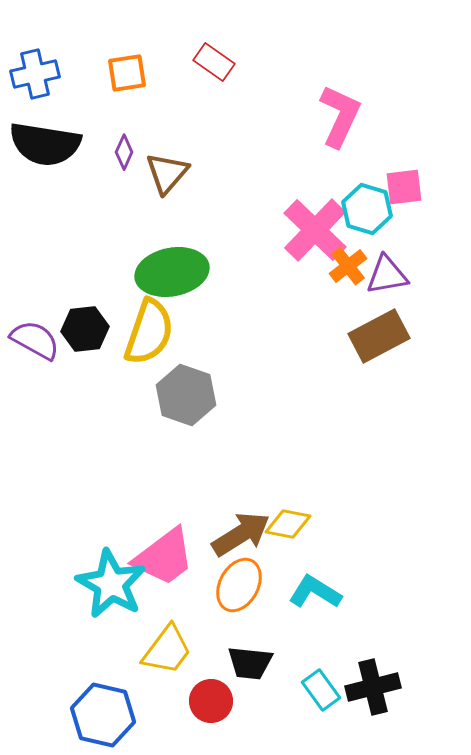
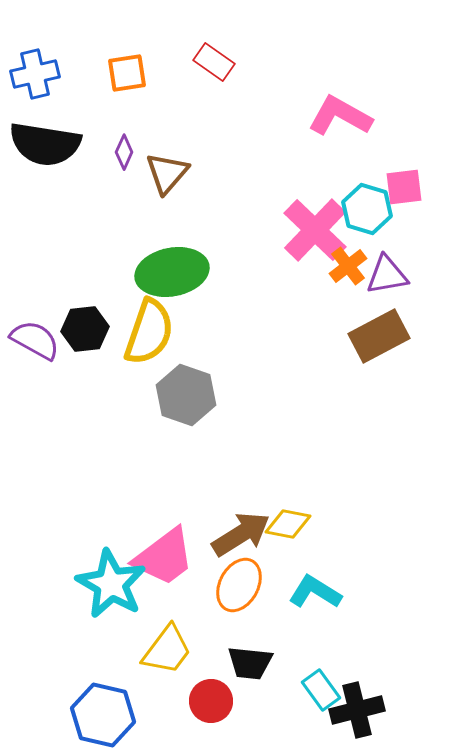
pink L-shape: rotated 86 degrees counterclockwise
black cross: moved 16 px left, 23 px down
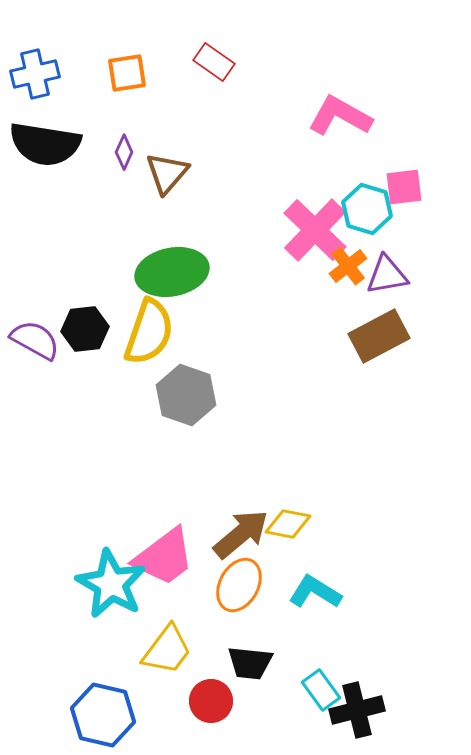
brown arrow: rotated 8 degrees counterclockwise
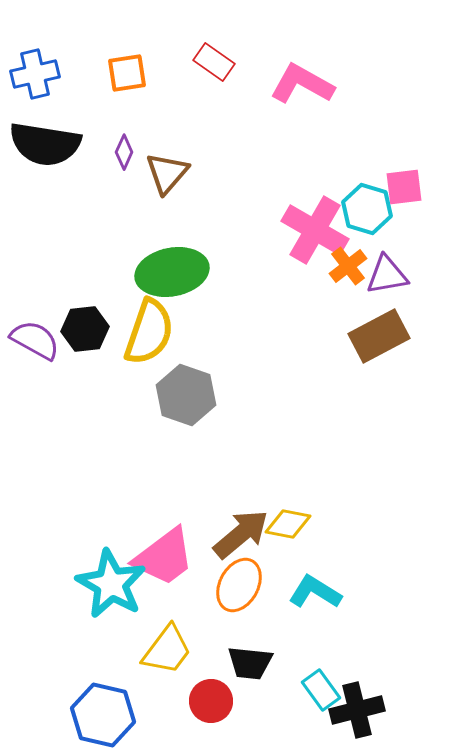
pink L-shape: moved 38 px left, 32 px up
pink cross: rotated 14 degrees counterclockwise
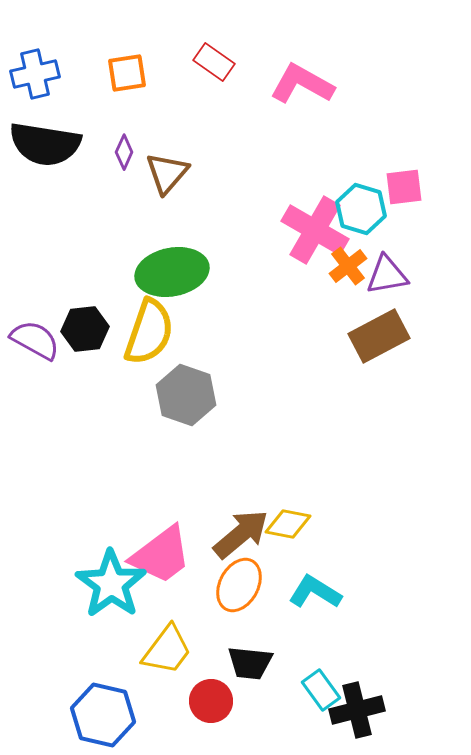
cyan hexagon: moved 6 px left
pink trapezoid: moved 3 px left, 2 px up
cyan star: rotated 6 degrees clockwise
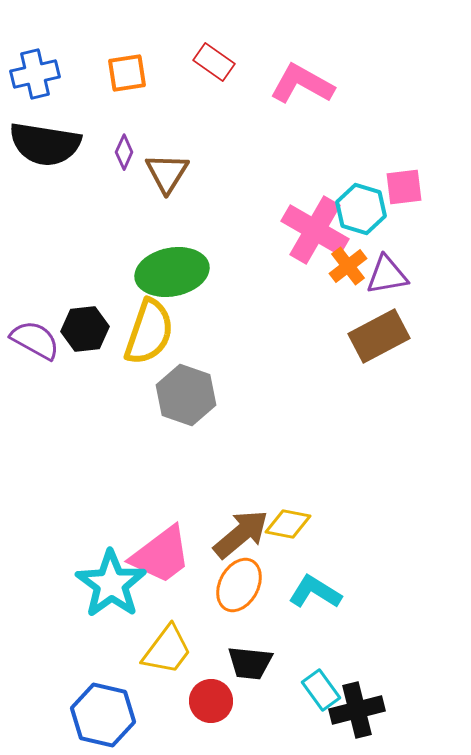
brown triangle: rotated 9 degrees counterclockwise
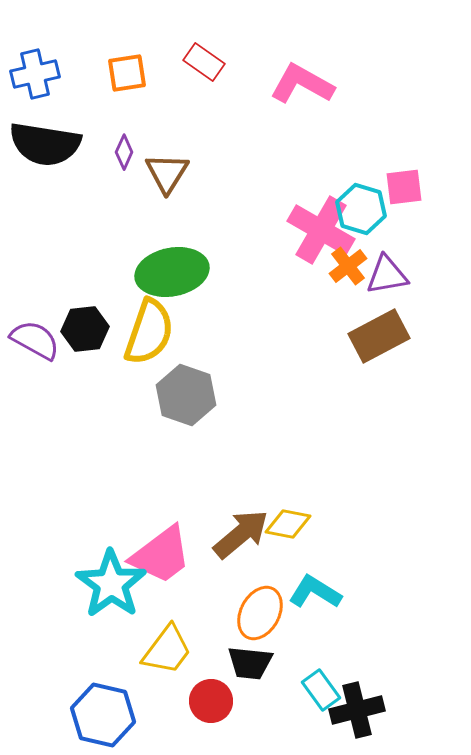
red rectangle: moved 10 px left
pink cross: moved 6 px right
orange ellipse: moved 21 px right, 28 px down
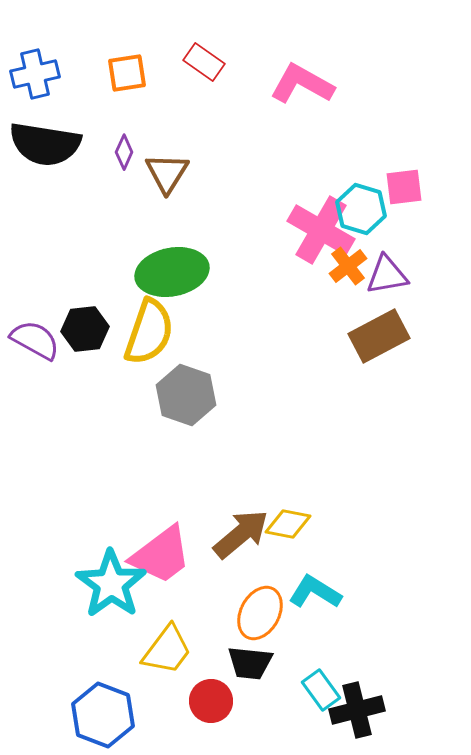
blue hexagon: rotated 8 degrees clockwise
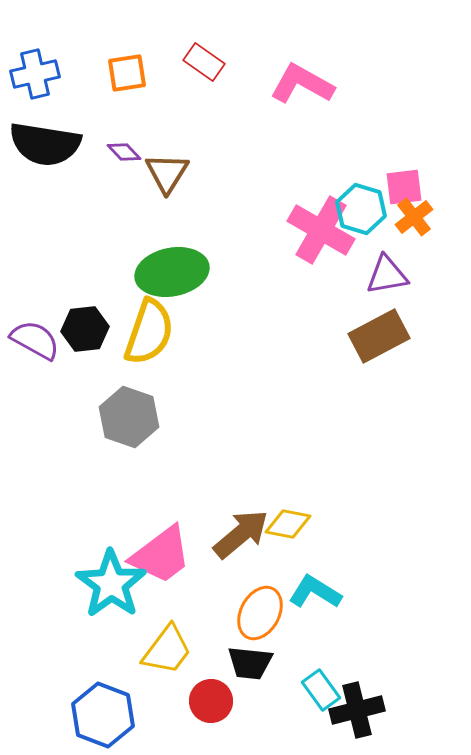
purple diamond: rotated 68 degrees counterclockwise
orange cross: moved 66 px right, 49 px up
gray hexagon: moved 57 px left, 22 px down
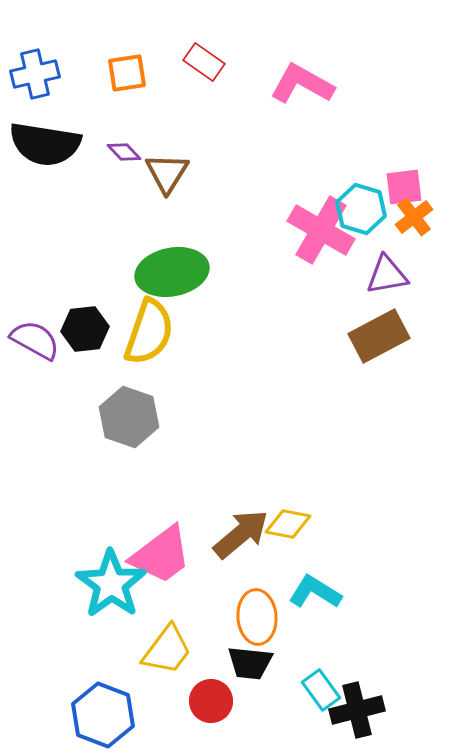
orange ellipse: moved 3 px left, 4 px down; rotated 32 degrees counterclockwise
